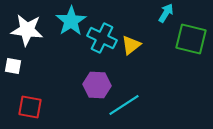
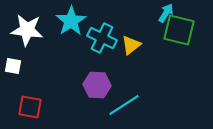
green square: moved 12 px left, 9 px up
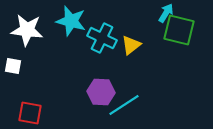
cyan star: rotated 24 degrees counterclockwise
purple hexagon: moved 4 px right, 7 px down
red square: moved 6 px down
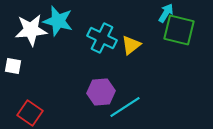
cyan star: moved 13 px left
white star: moved 4 px right; rotated 12 degrees counterclockwise
purple hexagon: rotated 8 degrees counterclockwise
cyan line: moved 1 px right, 2 px down
red square: rotated 25 degrees clockwise
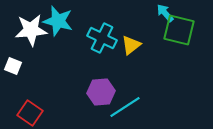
cyan arrow: moved 1 px left; rotated 72 degrees counterclockwise
white square: rotated 12 degrees clockwise
